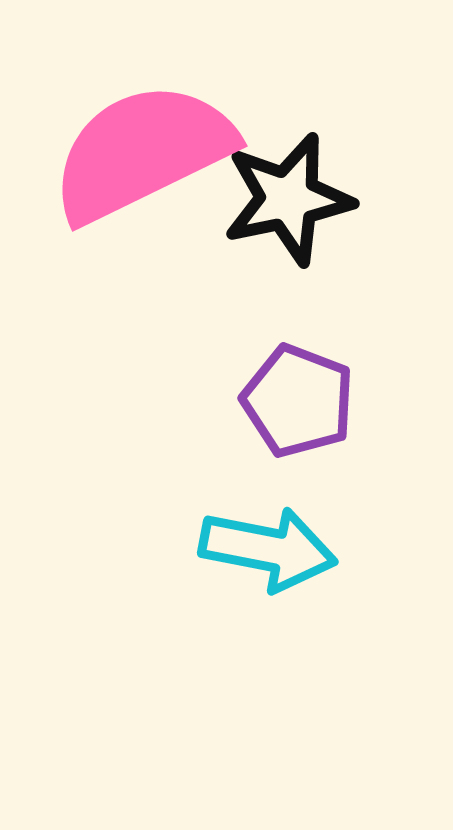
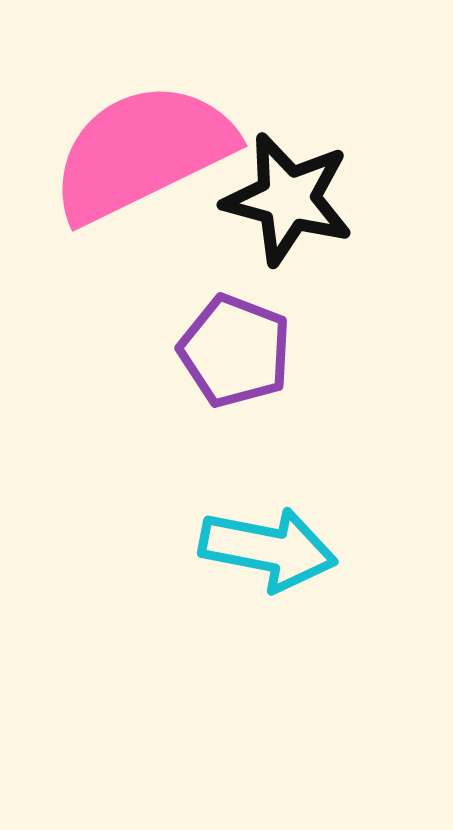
black star: rotated 27 degrees clockwise
purple pentagon: moved 63 px left, 50 px up
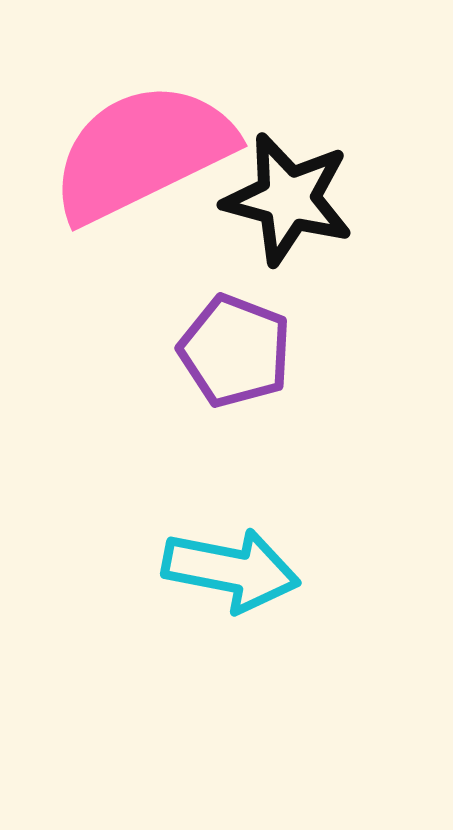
cyan arrow: moved 37 px left, 21 px down
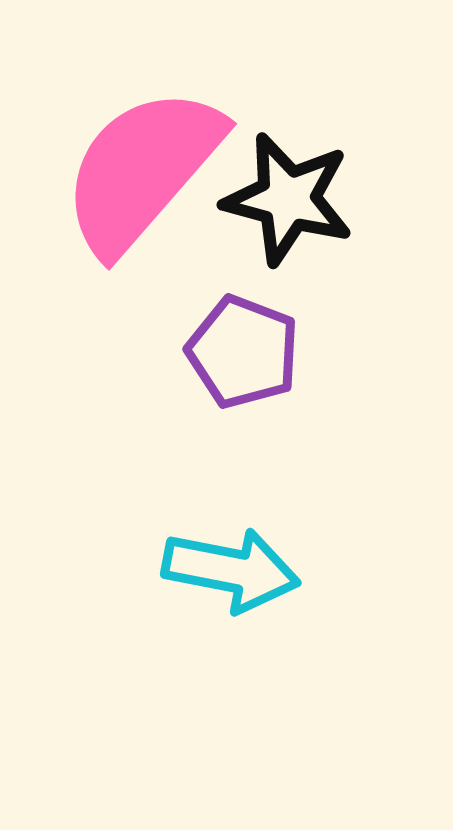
pink semicircle: moved 18 px down; rotated 23 degrees counterclockwise
purple pentagon: moved 8 px right, 1 px down
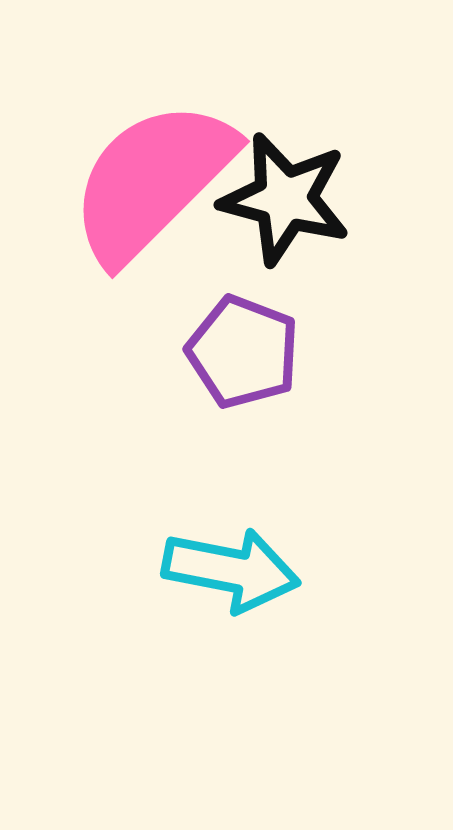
pink semicircle: moved 10 px right, 11 px down; rotated 4 degrees clockwise
black star: moved 3 px left
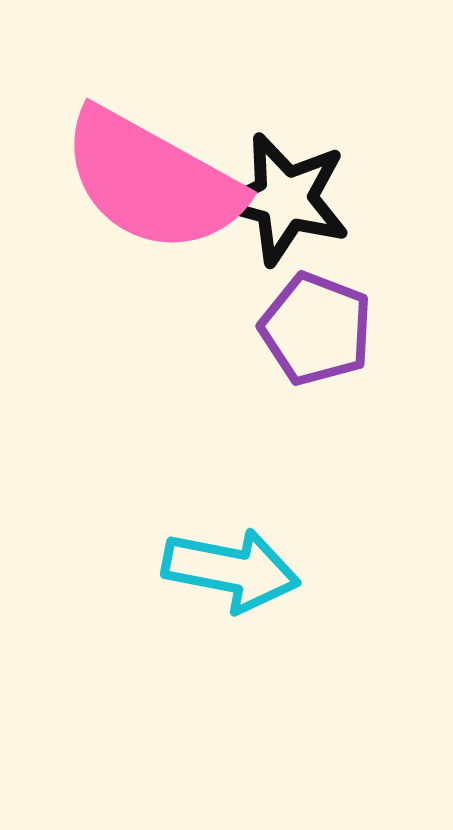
pink semicircle: rotated 106 degrees counterclockwise
purple pentagon: moved 73 px right, 23 px up
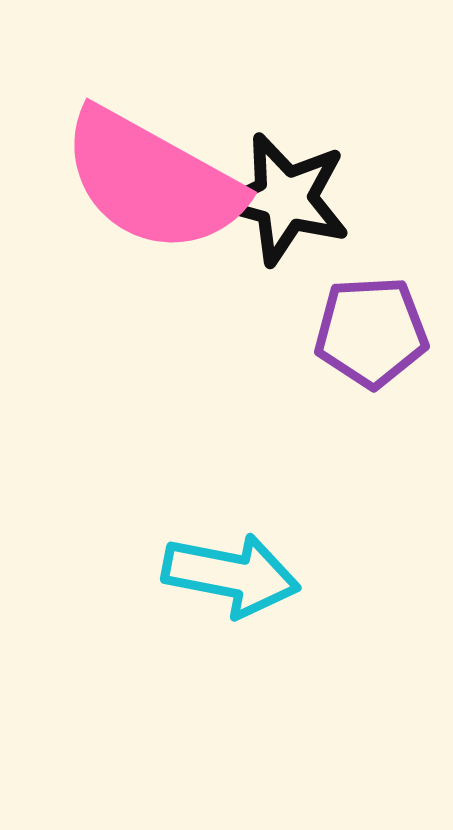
purple pentagon: moved 55 px right, 3 px down; rotated 24 degrees counterclockwise
cyan arrow: moved 5 px down
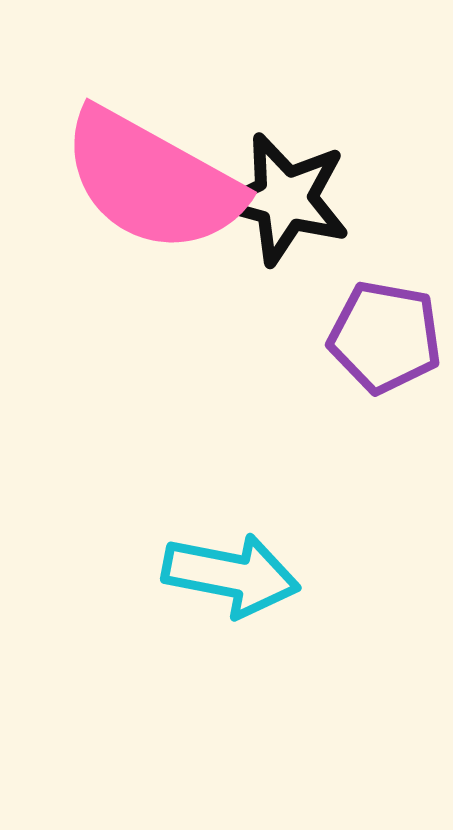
purple pentagon: moved 14 px right, 5 px down; rotated 13 degrees clockwise
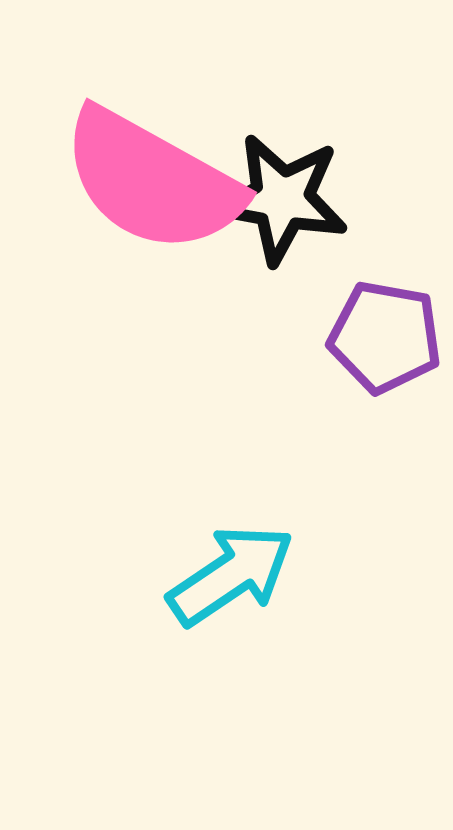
black star: moved 3 px left; rotated 5 degrees counterclockwise
cyan arrow: rotated 45 degrees counterclockwise
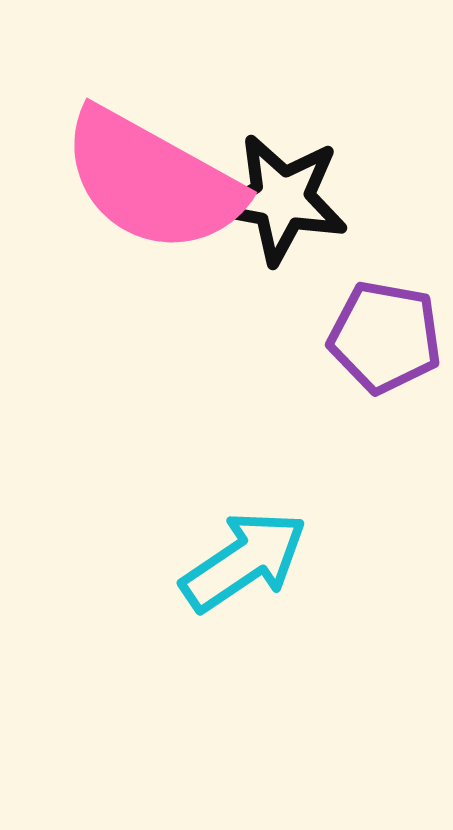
cyan arrow: moved 13 px right, 14 px up
